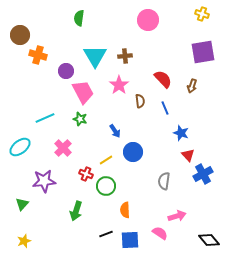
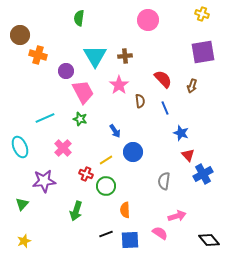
cyan ellipse: rotated 75 degrees counterclockwise
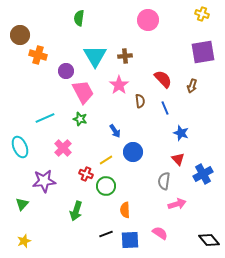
red triangle: moved 10 px left, 4 px down
pink arrow: moved 12 px up
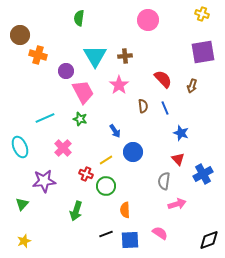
brown semicircle: moved 3 px right, 5 px down
black diamond: rotated 70 degrees counterclockwise
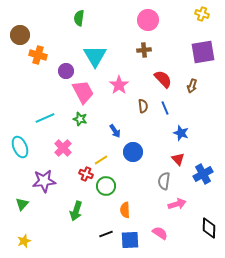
brown cross: moved 19 px right, 6 px up
yellow line: moved 5 px left
black diamond: moved 12 px up; rotated 70 degrees counterclockwise
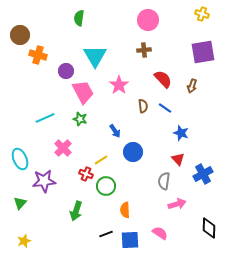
blue line: rotated 32 degrees counterclockwise
cyan ellipse: moved 12 px down
green triangle: moved 2 px left, 1 px up
